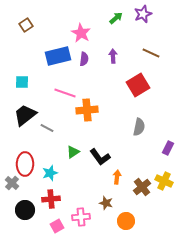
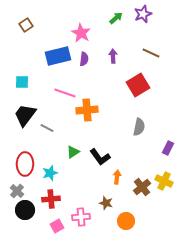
black trapezoid: rotated 15 degrees counterclockwise
gray cross: moved 5 px right, 8 px down
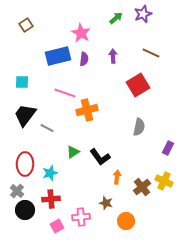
orange cross: rotated 10 degrees counterclockwise
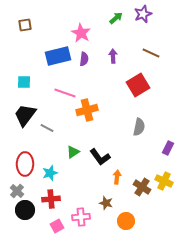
brown square: moved 1 px left; rotated 24 degrees clockwise
cyan square: moved 2 px right
brown cross: rotated 18 degrees counterclockwise
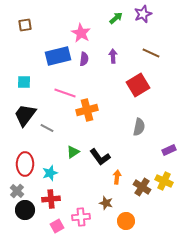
purple rectangle: moved 1 px right, 2 px down; rotated 40 degrees clockwise
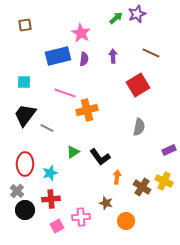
purple star: moved 6 px left
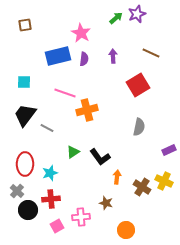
black circle: moved 3 px right
orange circle: moved 9 px down
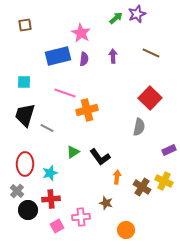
red square: moved 12 px right, 13 px down; rotated 15 degrees counterclockwise
black trapezoid: rotated 20 degrees counterclockwise
